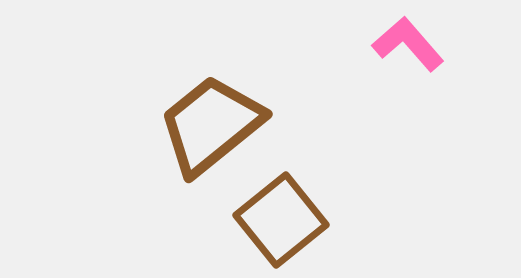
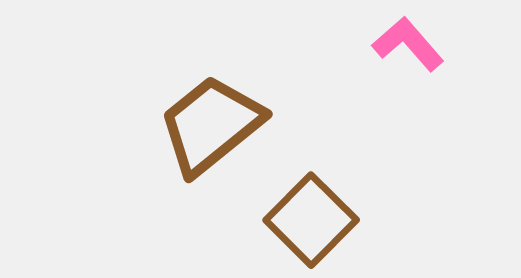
brown square: moved 30 px right; rotated 6 degrees counterclockwise
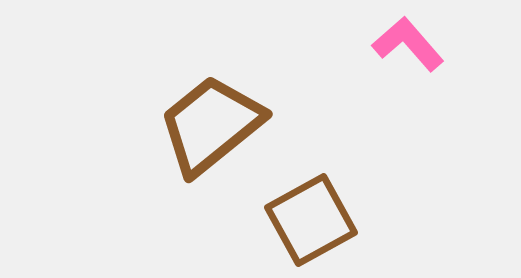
brown square: rotated 16 degrees clockwise
